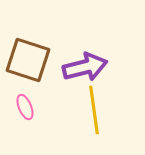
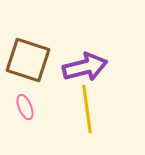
yellow line: moved 7 px left, 1 px up
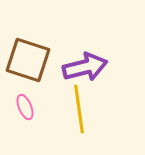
yellow line: moved 8 px left
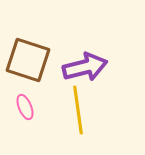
yellow line: moved 1 px left, 1 px down
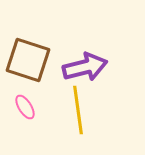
pink ellipse: rotated 10 degrees counterclockwise
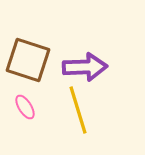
purple arrow: rotated 12 degrees clockwise
yellow line: rotated 9 degrees counterclockwise
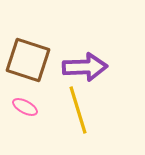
pink ellipse: rotated 30 degrees counterclockwise
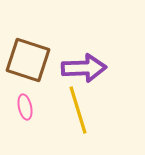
purple arrow: moved 1 px left, 1 px down
pink ellipse: rotated 50 degrees clockwise
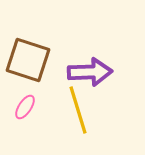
purple arrow: moved 6 px right, 4 px down
pink ellipse: rotated 45 degrees clockwise
